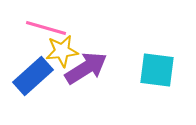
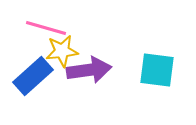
purple arrow: moved 3 px right, 2 px down; rotated 24 degrees clockwise
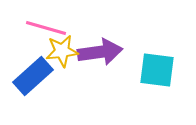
purple arrow: moved 11 px right, 18 px up
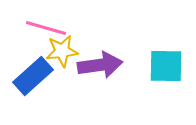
purple arrow: moved 13 px down
cyan square: moved 9 px right, 4 px up; rotated 6 degrees counterclockwise
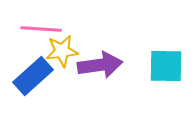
pink line: moved 5 px left, 1 px down; rotated 12 degrees counterclockwise
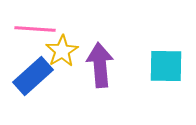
pink line: moved 6 px left
yellow star: rotated 24 degrees counterclockwise
purple arrow: rotated 87 degrees counterclockwise
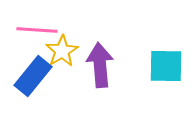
pink line: moved 2 px right, 1 px down
blue rectangle: rotated 9 degrees counterclockwise
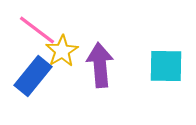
pink line: rotated 33 degrees clockwise
